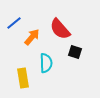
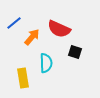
red semicircle: moved 1 px left; rotated 25 degrees counterclockwise
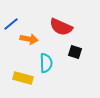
blue line: moved 3 px left, 1 px down
red semicircle: moved 2 px right, 2 px up
orange arrow: moved 3 px left, 2 px down; rotated 60 degrees clockwise
yellow rectangle: rotated 66 degrees counterclockwise
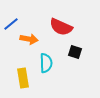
yellow rectangle: rotated 66 degrees clockwise
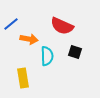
red semicircle: moved 1 px right, 1 px up
cyan semicircle: moved 1 px right, 7 px up
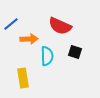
red semicircle: moved 2 px left
orange arrow: rotated 12 degrees counterclockwise
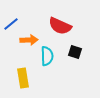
orange arrow: moved 1 px down
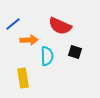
blue line: moved 2 px right
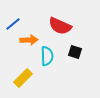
yellow rectangle: rotated 54 degrees clockwise
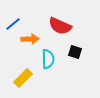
orange arrow: moved 1 px right, 1 px up
cyan semicircle: moved 1 px right, 3 px down
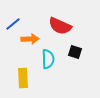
yellow rectangle: rotated 48 degrees counterclockwise
